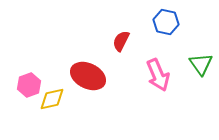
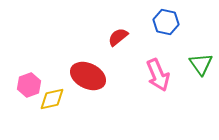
red semicircle: moved 3 px left, 4 px up; rotated 25 degrees clockwise
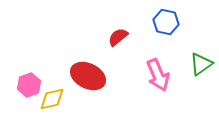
green triangle: rotated 30 degrees clockwise
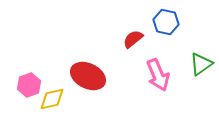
red semicircle: moved 15 px right, 2 px down
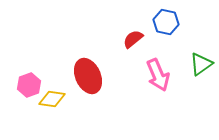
red ellipse: rotated 40 degrees clockwise
yellow diamond: rotated 20 degrees clockwise
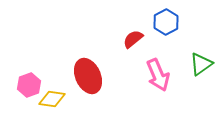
blue hexagon: rotated 20 degrees clockwise
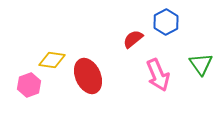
green triangle: rotated 30 degrees counterclockwise
yellow diamond: moved 39 px up
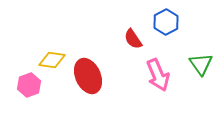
red semicircle: rotated 85 degrees counterclockwise
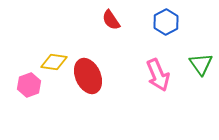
red semicircle: moved 22 px left, 19 px up
yellow diamond: moved 2 px right, 2 px down
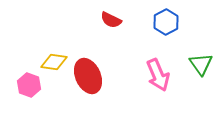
red semicircle: rotated 30 degrees counterclockwise
pink hexagon: rotated 20 degrees counterclockwise
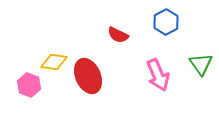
red semicircle: moved 7 px right, 15 px down
